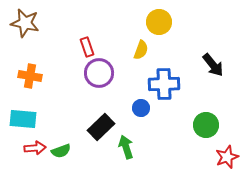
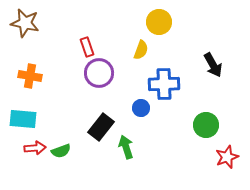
black arrow: rotated 10 degrees clockwise
black rectangle: rotated 8 degrees counterclockwise
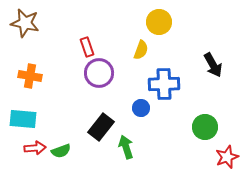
green circle: moved 1 px left, 2 px down
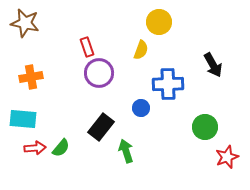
orange cross: moved 1 px right, 1 px down; rotated 20 degrees counterclockwise
blue cross: moved 4 px right
green arrow: moved 4 px down
green semicircle: moved 3 px up; rotated 30 degrees counterclockwise
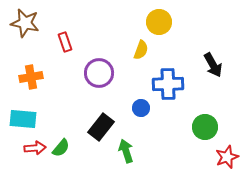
red rectangle: moved 22 px left, 5 px up
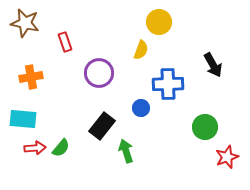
black rectangle: moved 1 px right, 1 px up
